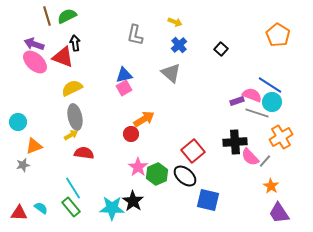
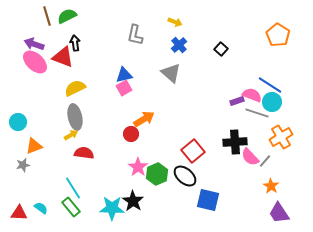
yellow semicircle at (72, 88): moved 3 px right
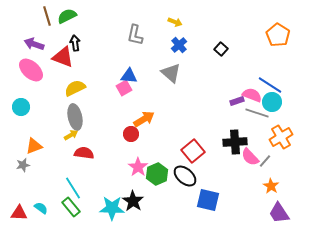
pink ellipse at (35, 62): moved 4 px left, 8 px down
blue triangle at (124, 75): moved 5 px right, 1 px down; rotated 18 degrees clockwise
cyan circle at (18, 122): moved 3 px right, 15 px up
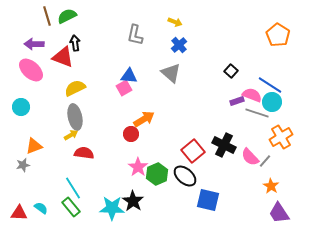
purple arrow at (34, 44): rotated 18 degrees counterclockwise
black square at (221, 49): moved 10 px right, 22 px down
black cross at (235, 142): moved 11 px left, 3 px down; rotated 30 degrees clockwise
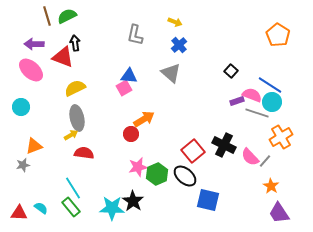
gray ellipse at (75, 117): moved 2 px right, 1 px down
pink star at (138, 167): rotated 24 degrees clockwise
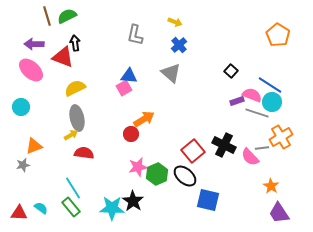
gray line at (265, 161): moved 3 px left, 13 px up; rotated 40 degrees clockwise
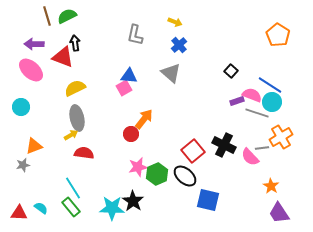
orange arrow at (144, 119): rotated 20 degrees counterclockwise
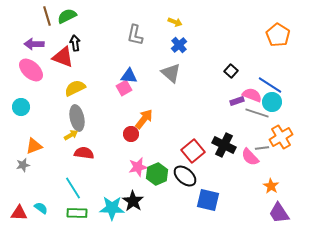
green rectangle at (71, 207): moved 6 px right, 6 px down; rotated 48 degrees counterclockwise
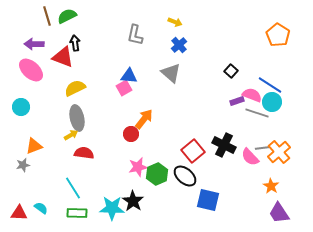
orange cross at (281, 137): moved 2 px left, 15 px down; rotated 10 degrees counterclockwise
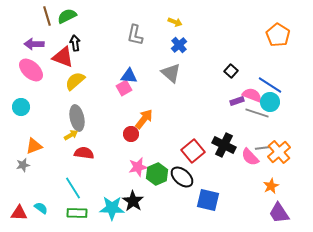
yellow semicircle at (75, 88): moved 7 px up; rotated 15 degrees counterclockwise
cyan circle at (272, 102): moved 2 px left
black ellipse at (185, 176): moved 3 px left, 1 px down
orange star at (271, 186): rotated 14 degrees clockwise
